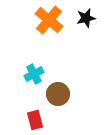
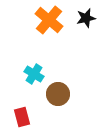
cyan cross: rotated 30 degrees counterclockwise
red rectangle: moved 13 px left, 3 px up
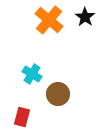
black star: moved 1 px left, 1 px up; rotated 24 degrees counterclockwise
cyan cross: moved 2 px left
red rectangle: rotated 30 degrees clockwise
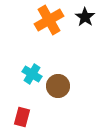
orange cross: rotated 20 degrees clockwise
brown circle: moved 8 px up
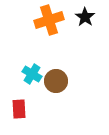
orange cross: rotated 12 degrees clockwise
brown circle: moved 2 px left, 5 px up
red rectangle: moved 3 px left, 8 px up; rotated 18 degrees counterclockwise
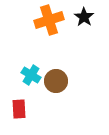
black star: moved 1 px left
cyan cross: moved 1 px left, 1 px down
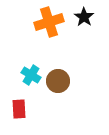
orange cross: moved 2 px down
brown circle: moved 2 px right
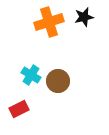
black star: rotated 24 degrees clockwise
red rectangle: rotated 66 degrees clockwise
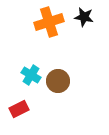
black star: rotated 24 degrees clockwise
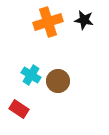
black star: moved 3 px down
orange cross: moved 1 px left
red rectangle: rotated 60 degrees clockwise
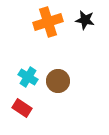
black star: moved 1 px right
cyan cross: moved 3 px left, 2 px down
red rectangle: moved 3 px right, 1 px up
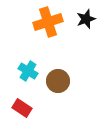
black star: moved 1 px right, 1 px up; rotated 30 degrees counterclockwise
cyan cross: moved 6 px up
